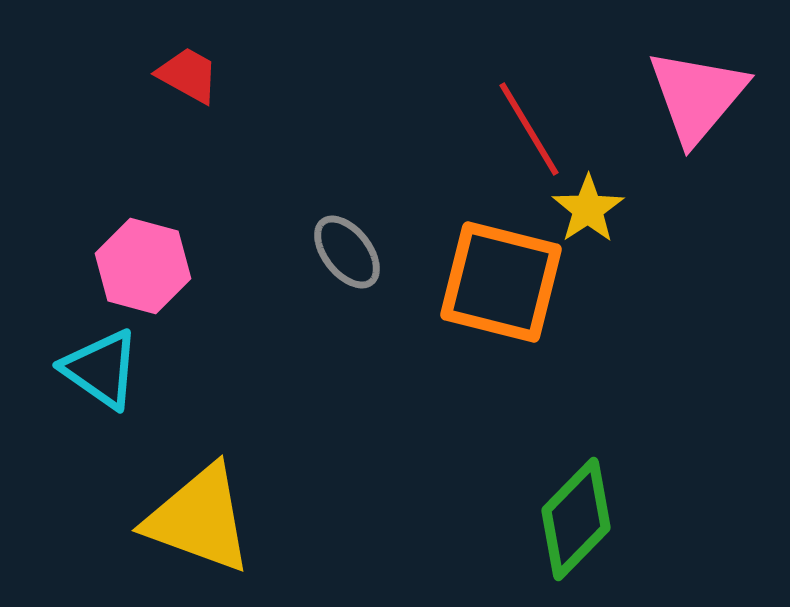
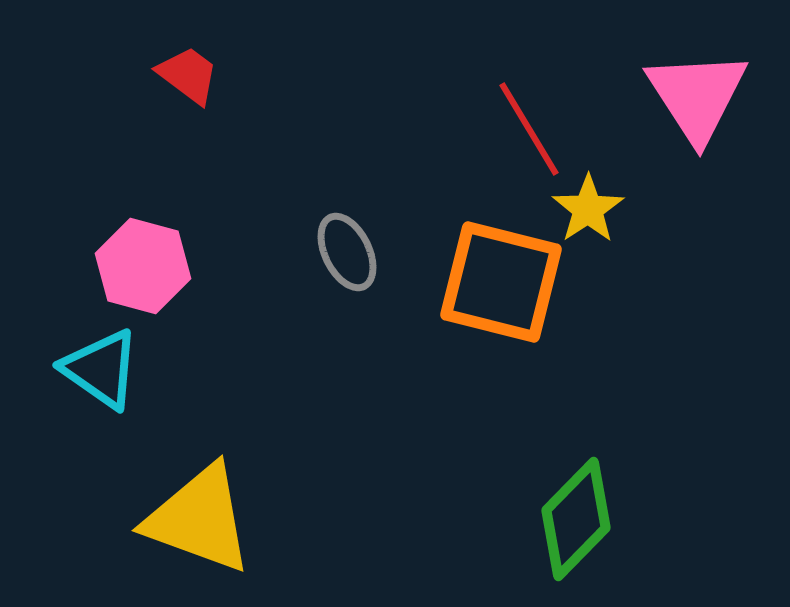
red trapezoid: rotated 8 degrees clockwise
pink triangle: rotated 13 degrees counterclockwise
gray ellipse: rotated 12 degrees clockwise
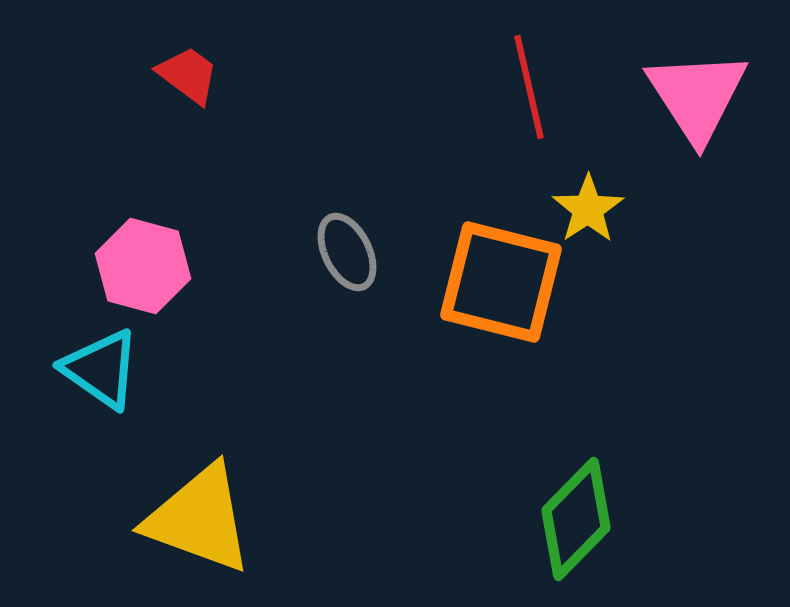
red line: moved 42 px up; rotated 18 degrees clockwise
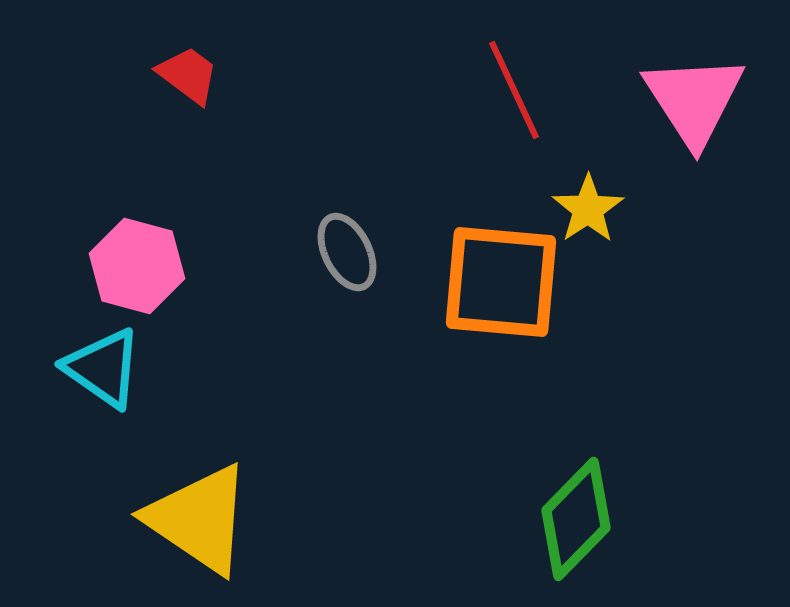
red line: moved 15 px left, 3 px down; rotated 12 degrees counterclockwise
pink triangle: moved 3 px left, 4 px down
pink hexagon: moved 6 px left
orange square: rotated 9 degrees counterclockwise
cyan triangle: moved 2 px right, 1 px up
yellow triangle: rotated 14 degrees clockwise
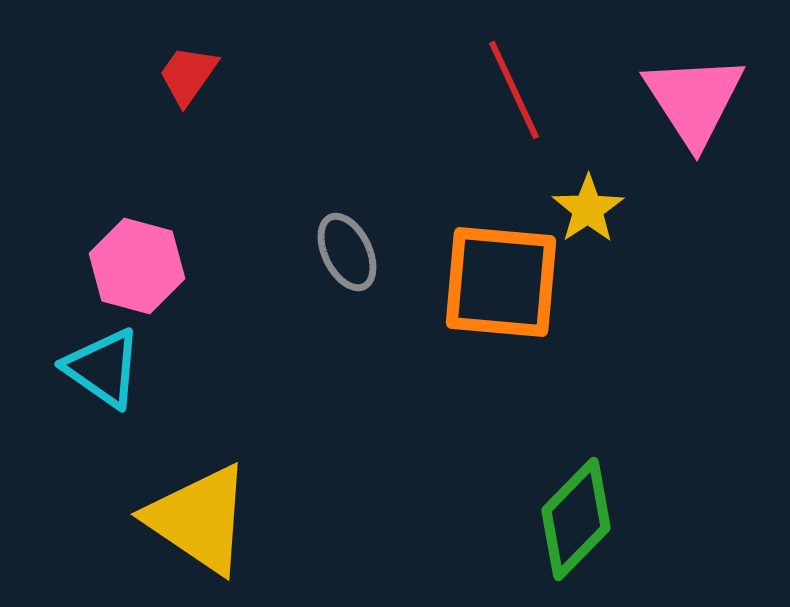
red trapezoid: rotated 92 degrees counterclockwise
